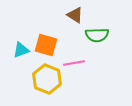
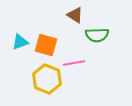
cyan triangle: moved 1 px left, 8 px up
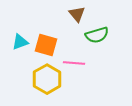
brown triangle: moved 2 px right, 1 px up; rotated 18 degrees clockwise
green semicircle: rotated 15 degrees counterclockwise
pink line: rotated 15 degrees clockwise
yellow hexagon: rotated 8 degrees clockwise
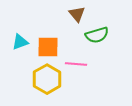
orange square: moved 2 px right, 2 px down; rotated 15 degrees counterclockwise
pink line: moved 2 px right, 1 px down
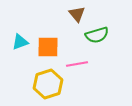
pink line: moved 1 px right; rotated 15 degrees counterclockwise
yellow hexagon: moved 1 px right, 5 px down; rotated 12 degrees clockwise
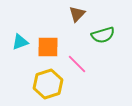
brown triangle: rotated 24 degrees clockwise
green semicircle: moved 6 px right
pink line: rotated 55 degrees clockwise
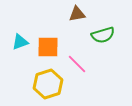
brown triangle: rotated 36 degrees clockwise
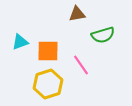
orange square: moved 4 px down
pink line: moved 4 px right, 1 px down; rotated 10 degrees clockwise
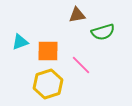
brown triangle: moved 1 px down
green semicircle: moved 3 px up
pink line: rotated 10 degrees counterclockwise
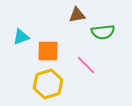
green semicircle: rotated 10 degrees clockwise
cyan triangle: moved 1 px right, 5 px up
pink line: moved 5 px right
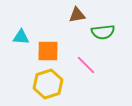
cyan triangle: rotated 24 degrees clockwise
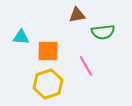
pink line: moved 1 px down; rotated 15 degrees clockwise
